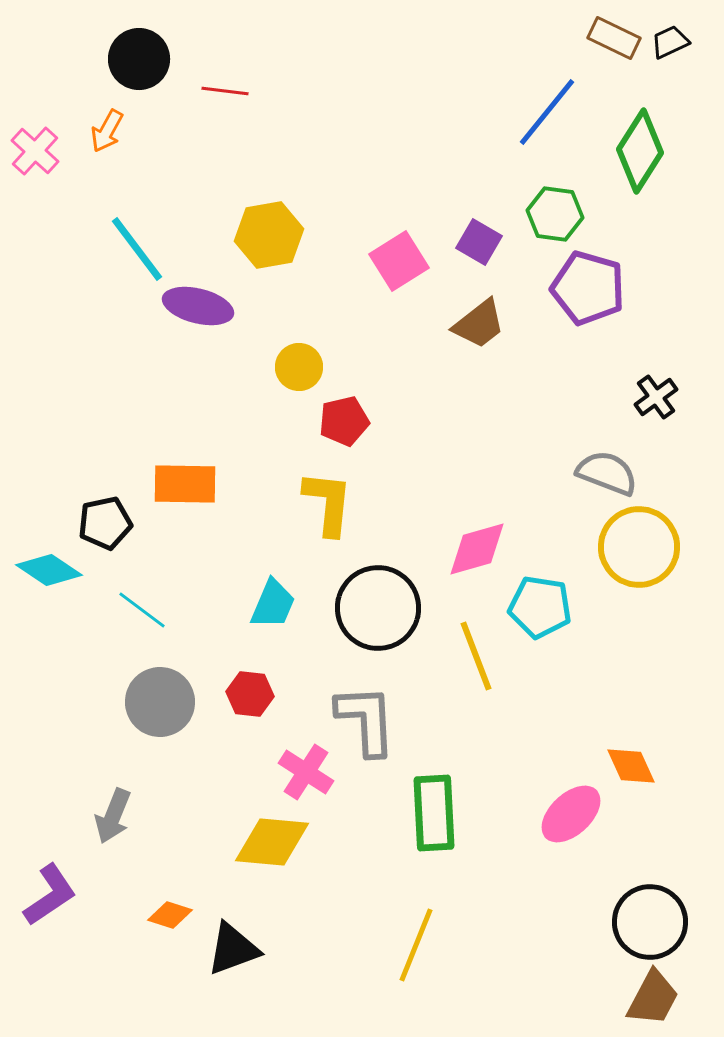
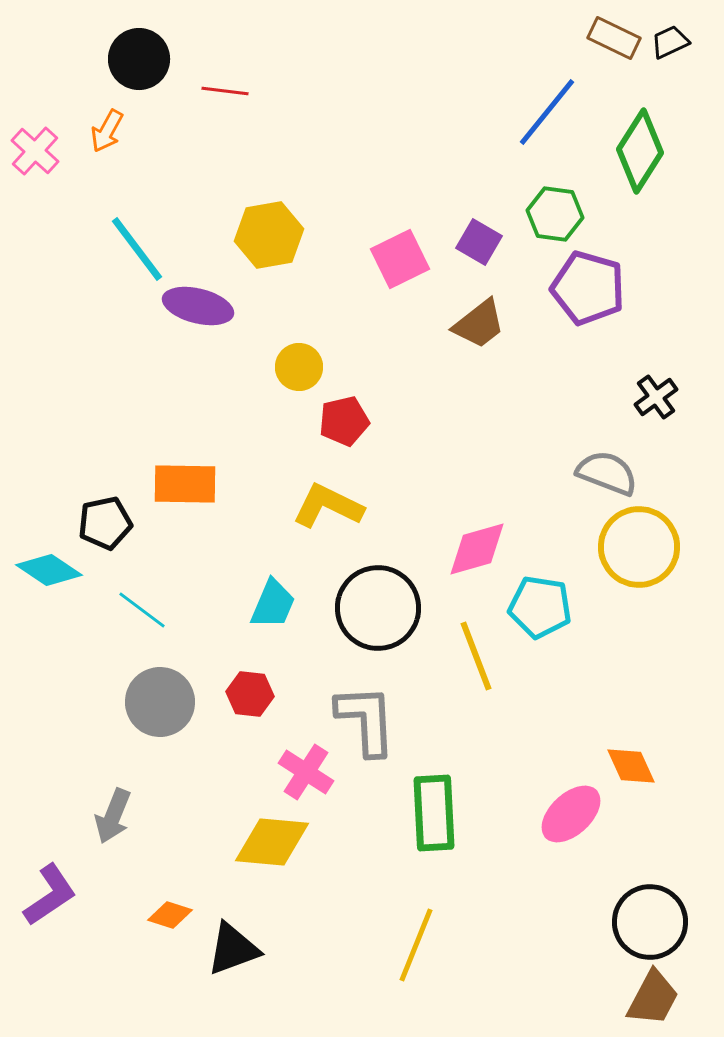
pink square at (399, 261): moved 1 px right, 2 px up; rotated 6 degrees clockwise
yellow L-shape at (328, 503): moved 3 px down; rotated 70 degrees counterclockwise
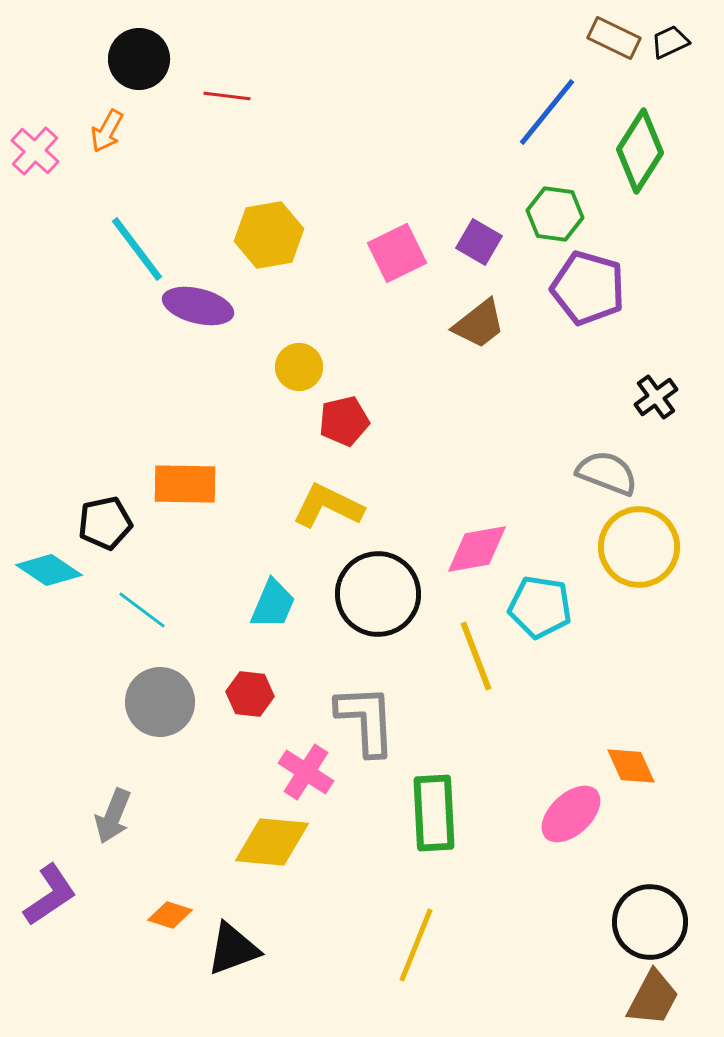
red line at (225, 91): moved 2 px right, 5 px down
pink square at (400, 259): moved 3 px left, 6 px up
pink diamond at (477, 549): rotated 6 degrees clockwise
black circle at (378, 608): moved 14 px up
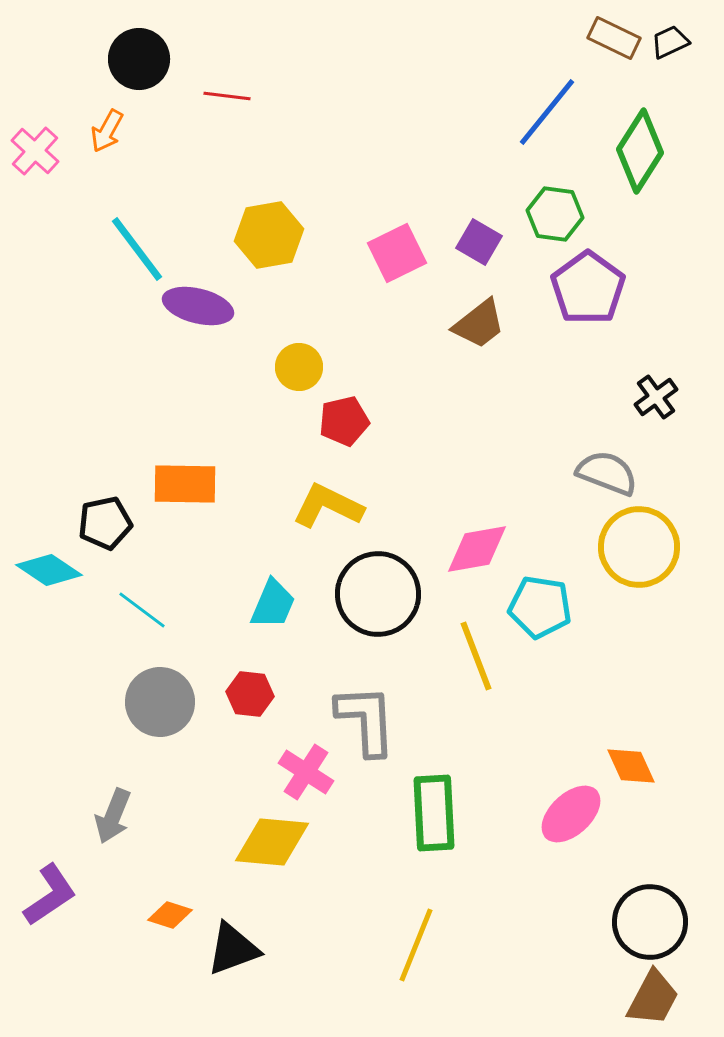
purple pentagon at (588, 288): rotated 20 degrees clockwise
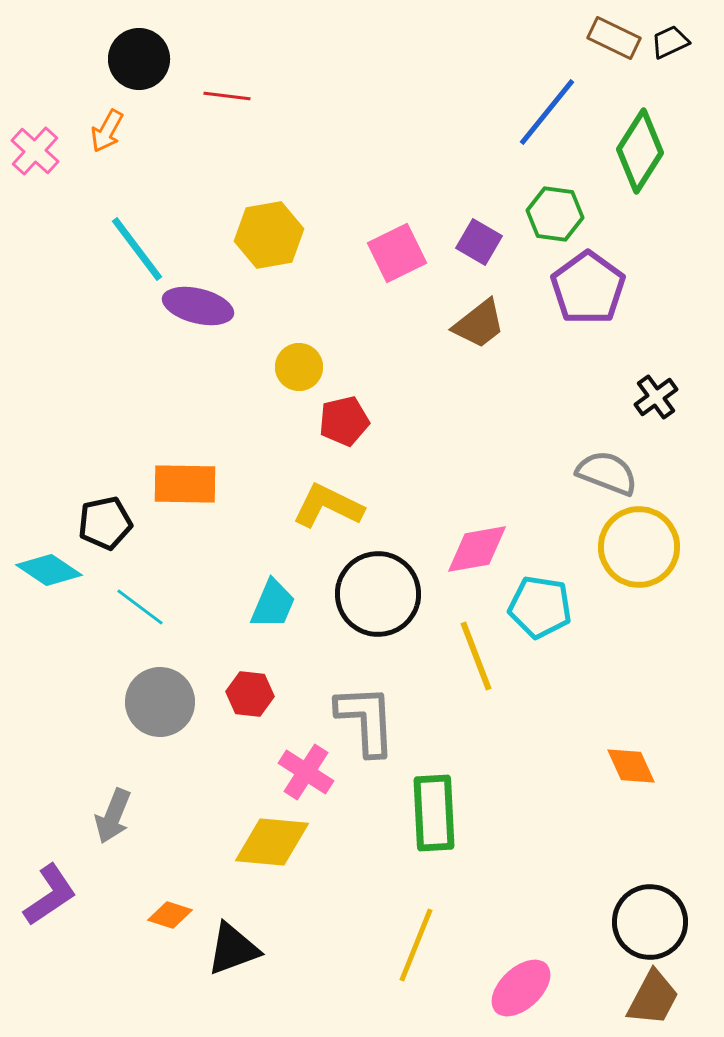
cyan line at (142, 610): moved 2 px left, 3 px up
pink ellipse at (571, 814): moved 50 px left, 174 px down
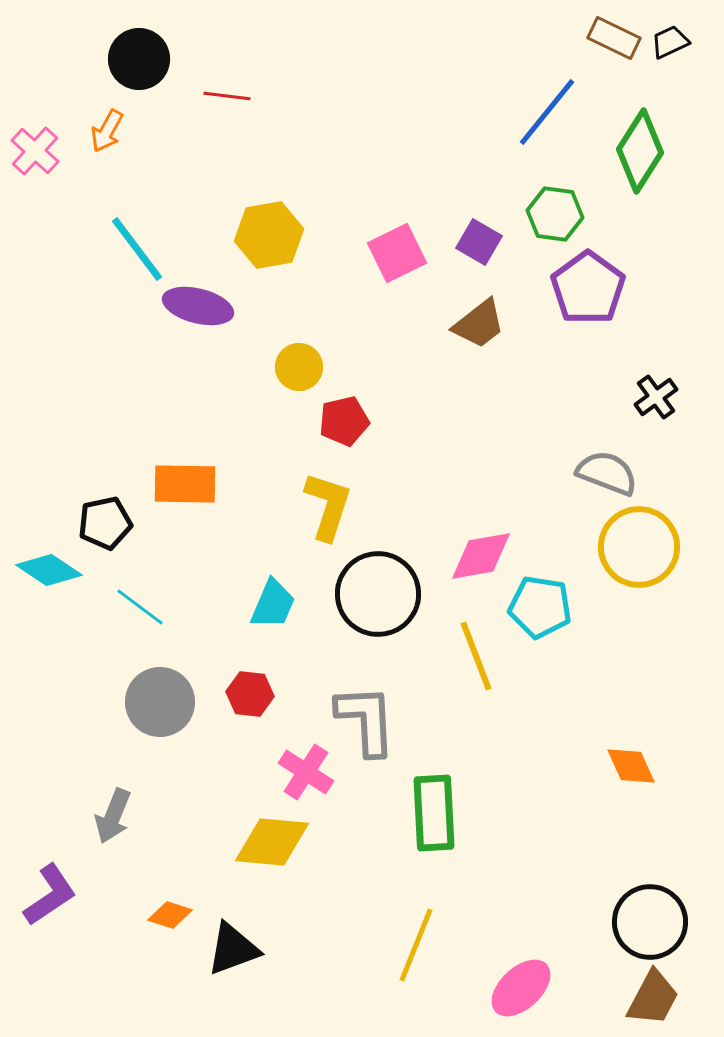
yellow L-shape at (328, 506): rotated 82 degrees clockwise
pink diamond at (477, 549): moved 4 px right, 7 px down
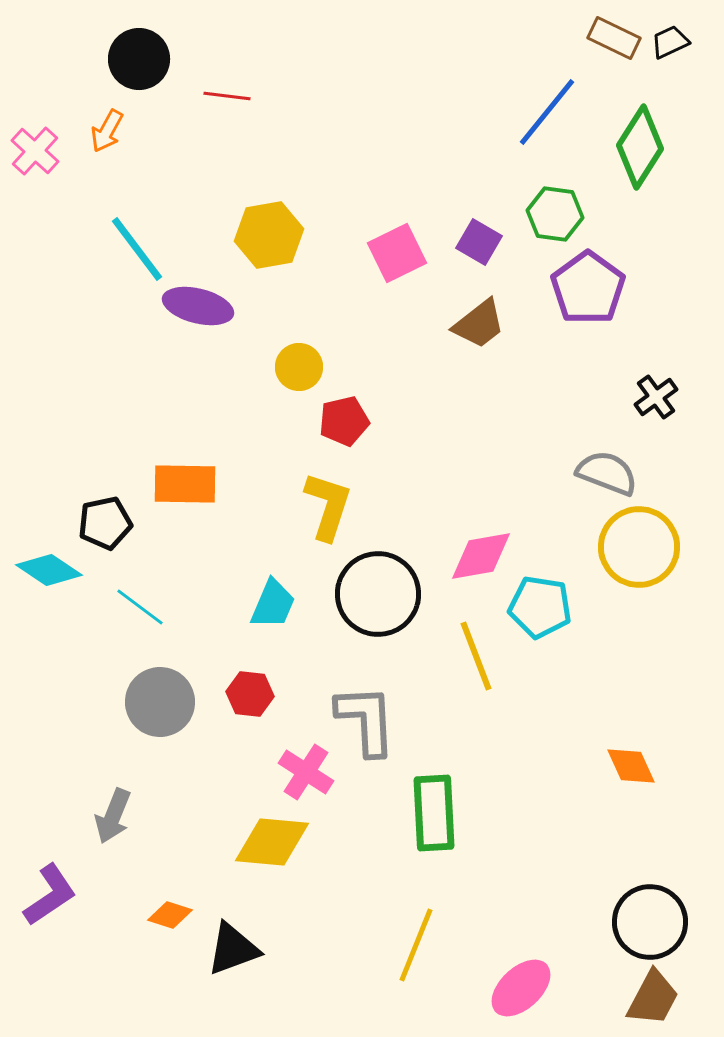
green diamond at (640, 151): moved 4 px up
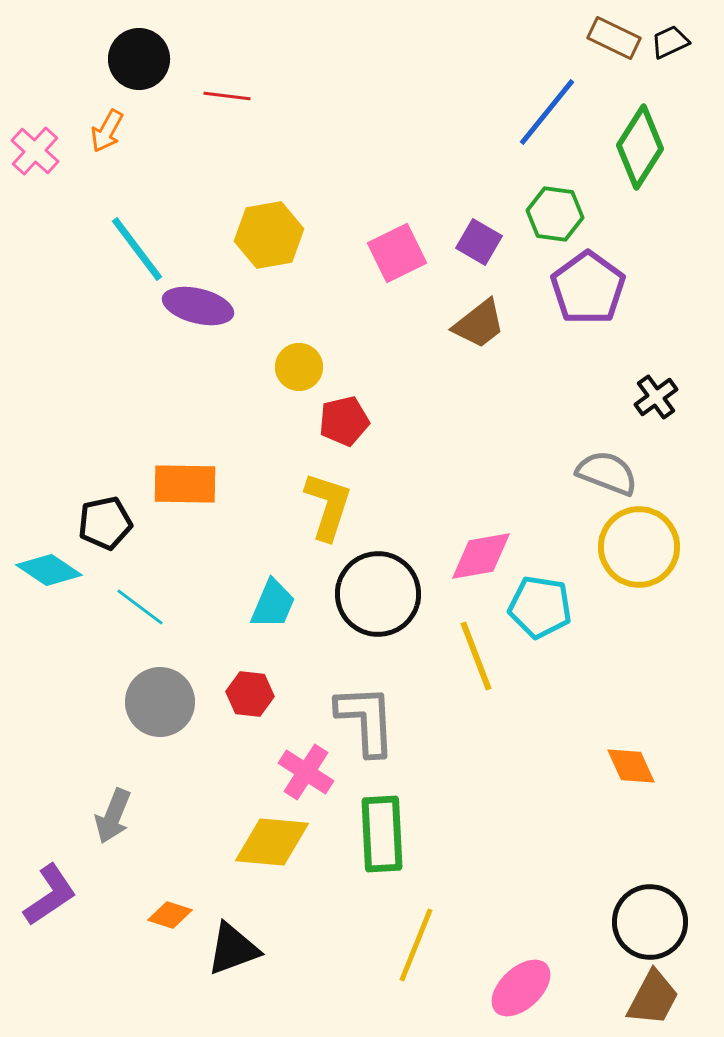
green rectangle at (434, 813): moved 52 px left, 21 px down
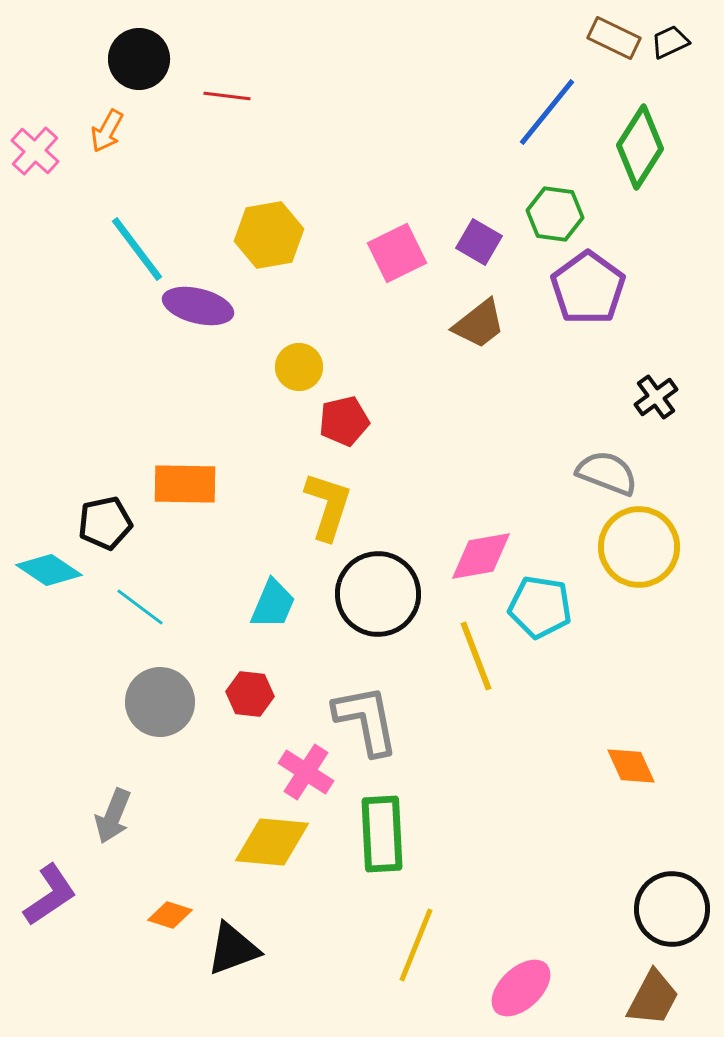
gray L-shape at (366, 720): rotated 8 degrees counterclockwise
black circle at (650, 922): moved 22 px right, 13 px up
